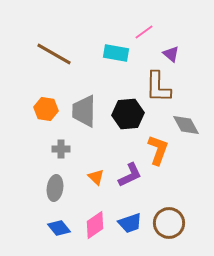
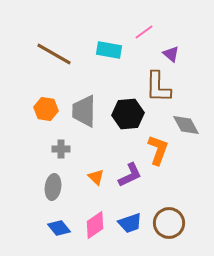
cyan rectangle: moved 7 px left, 3 px up
gray ellipse: moved 2 px left, 1 px up
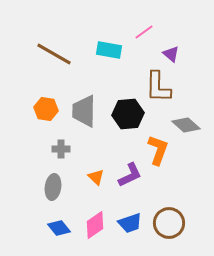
gray diamond: rotated 20 degrees counterclockwise
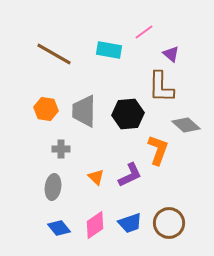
brown L-shape: moved 3 px right
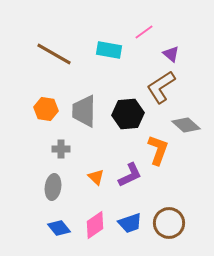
brown L-shape: rotated 56 degrees clockwise
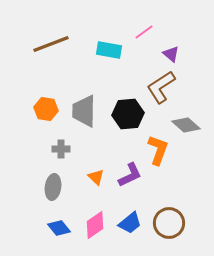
brown line: moved 3 px left, 10 px up; rotated 51 degrees counterclockwise
blue trapezoid: rotated 20 degrees counterclockwise
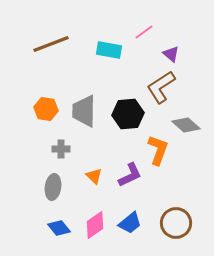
orange triangle: moved 2 px left, 1 px up
brown circle: moved 7 px right
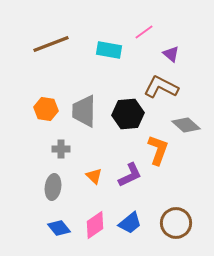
brown L-shape: rotated 60 degrees clockwise
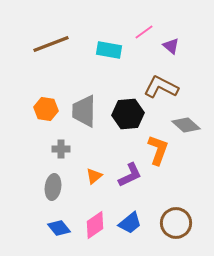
purple triangle: moved 8 px up
orange triangle: rotated 36 degrees clockwise
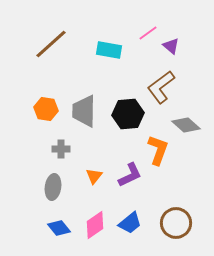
pink line: moved 4 px right, 1 px down
brown line: rotated 21 degrees counterclockwise
brown L-shape: rotated 64 degrees counterclockwise
orange triangle: rotated 12 degrees counterclockwise
